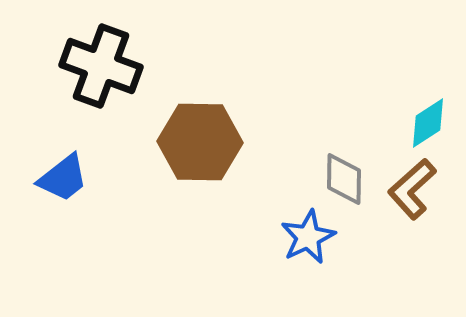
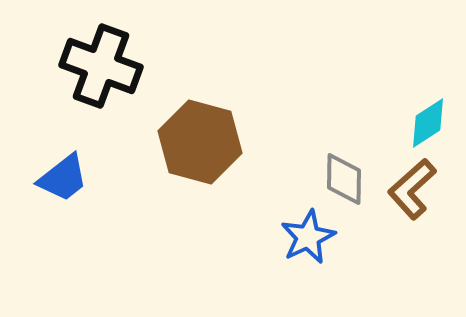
brown hexagon: rotated 14 degrees clockwise
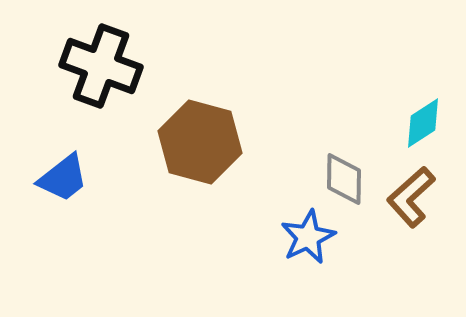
cyan diamond: moved 5 px left
brown L-shape: moved 1 px left, 8 px down
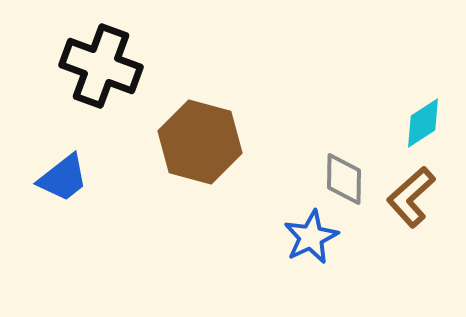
blue star: moved 3 px right
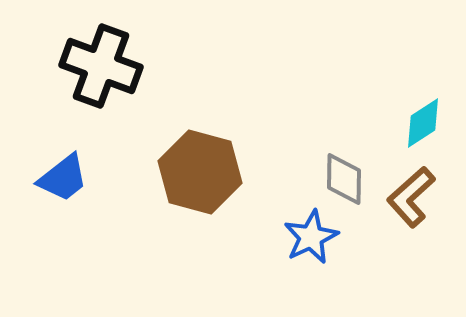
brown hexagon: moved 30 px down
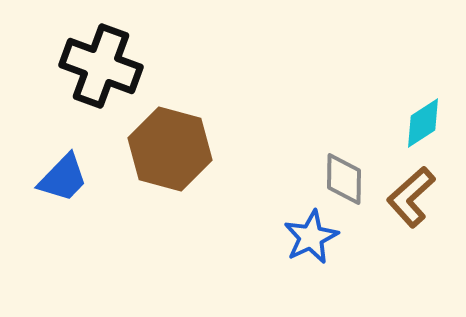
brown hexagon: moved 30 px left, 23 px up
blue trapezoid: rotated 8 degrees counterclockwise
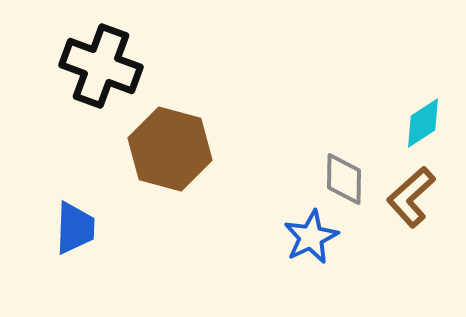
blue trapezoid: moved 12 px right, 50 px down; rotated 42 degrees counterclockwise
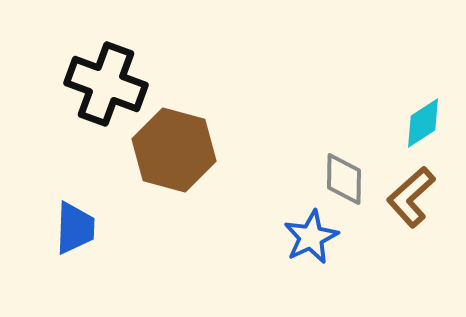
black cross: moved 5 px right, 18 px down
brown hexagon: moved 4 px right, 1 px down
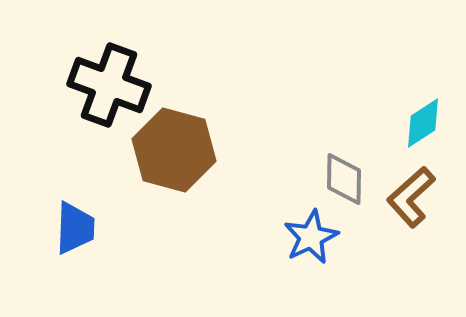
black cross: moved 3 px right, 1 px down
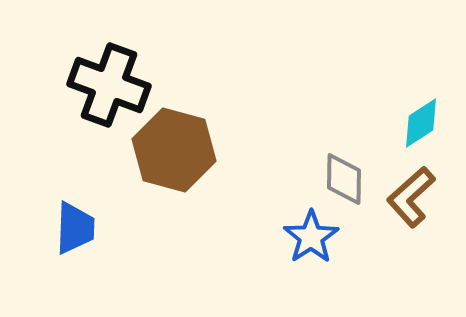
cyan diamond: moved 2 px left
blue star: rotated 8 degrees counterclockwise
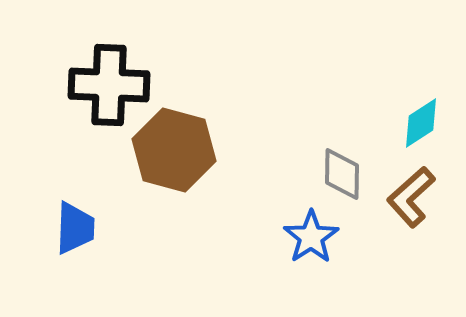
black cross: rotated 18 degrees counterclockwise
gray diamond: moved 2 px left, 5 px up
